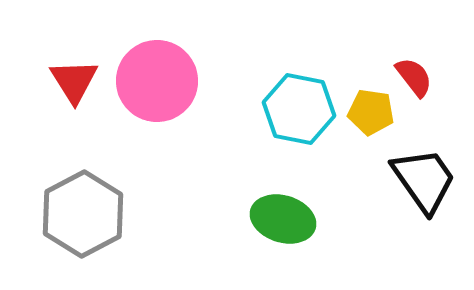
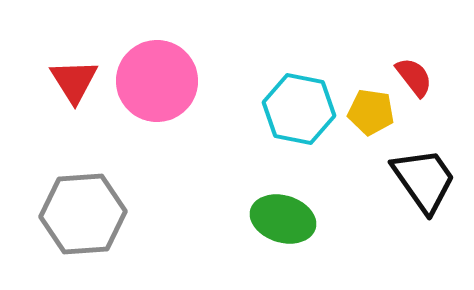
gray hexagon: rotated 24 degrees clockwise
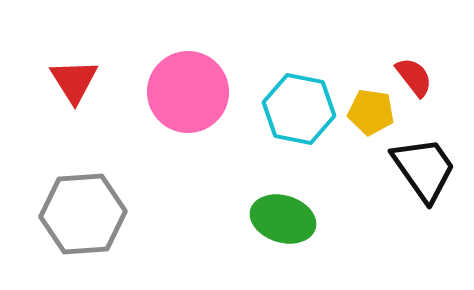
pink circle: moved 31 px right, 11 px down
black trapezoid: moved 11 px up
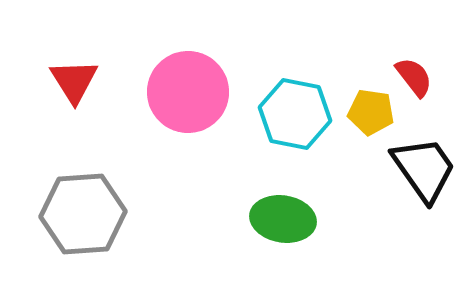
cyan hexagon: moved 4 px left, 5 px down
green ellipse: rotated 8 degrees counterclockwise
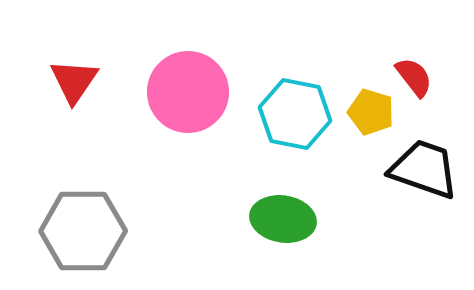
red triangle: rotated 6 degrees clockwise
yellow pentagon: rotated 9 degrees clockwise
black trapezoid: rotated 36 degrees counterclockwise
gray hexagon: moved 17 px down; rotated 4 degrees clockwise
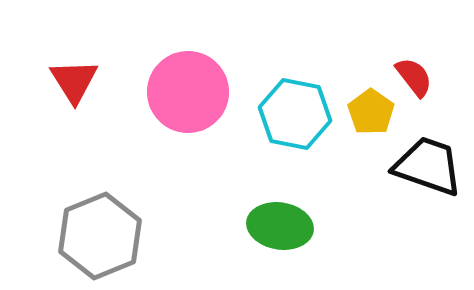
red triangle: rotated 6 degrees counterclockwise
yellow pentagon: rotated 18 degrees clockwise
black trapezoid: moved 4 px right, 3 px up
green ellipse: moved 3 px left, 7 px down
gray hexagon: moved 17 px right, 5 px down; rotated 22 degrees counterclockwise
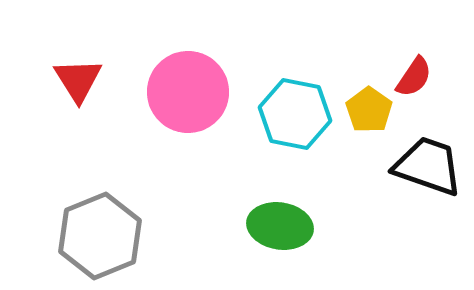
red semicircle: rotated 72 degrees clockwise
red triangle: moved 4 px right, 1 px up
yellow pentagon: moved 2 px left, 2 px up
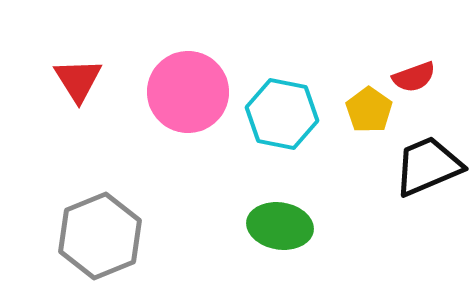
red semicircle: rotated 36 degrees clockwise
cyan hexagon: moved 13 px left
black trapezoid: rotated 42 degrees counterclockwise
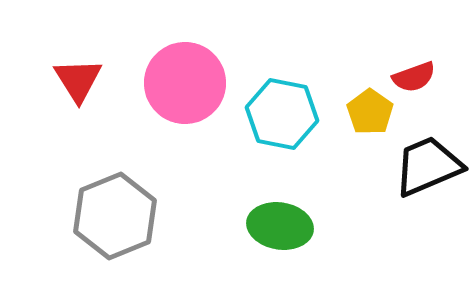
pink circle: moved 3 px left, 9 px up
yellow pentagon: moved 1 px right, 2 px down
gray hexagon: moved 15 px right, 20 px up
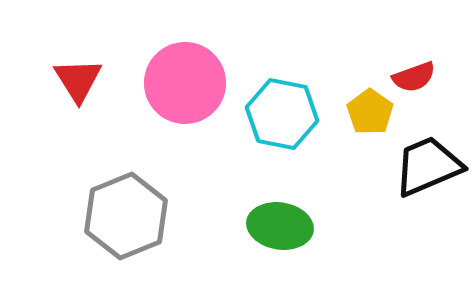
gray hexagon: moved 11 px right
